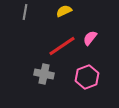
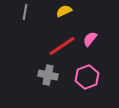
pink semicircle: moved 1 px down
gray cross: moved 4 px right, 1 px down
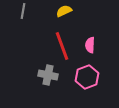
gray line: moved 2 px left, 1 px up
pink semicircle: moved 6 px down; rotated 35 degrees counterclockwise
red line: rotated 76 degrees counterclockwise
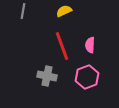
gray cross: moved 1 px left, 1 px down
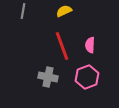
gray cross: moved 1 px right, 1 px down
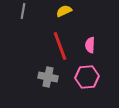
red line: moved 2 px left
pink hexagon: rotated 15 degrees clockwise
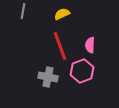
yellow semicircle: moved 2 px left, 3 px down
pink hexagon: moved 5 px left, 6 px up; rotated 15 degrees counterclockwise
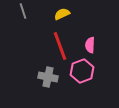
gray line: rotated 28 degrees counterclockwise
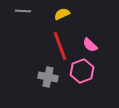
gray line: rotated 70 degrees counterclockwise
pink semicircle: rotated 49 degrees counterclockwise
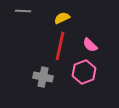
yellow semicircle: moved 4 px down
red line: rotated 32 degrees clockwise
pink hexagon: moved 2 px right, 1 px down
gray cross: moved 5 px left
